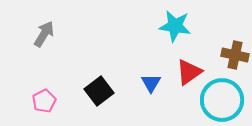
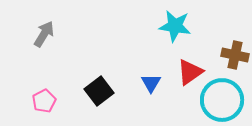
red triangle: moved 1 px right
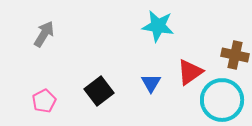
cyan star: moved 17 px left
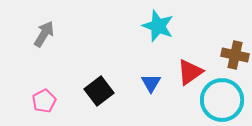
cyan star: rotated 12 degrees clockwise
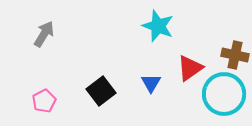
red triangle: moved 4 px up
black square: moved 2 px right
cyan circle: moved 2 px right, 6 px up
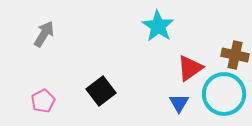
cyan star: rotated 12 degrees clockwise
blue triangle: moved 28 px right, 20 px down
pink pentagon: moved 1 px left
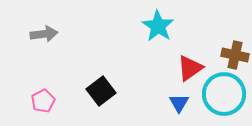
gray arrow: rotated 52 degrees clockwise
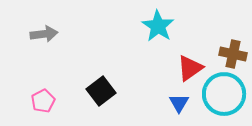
brown cross: moved 2 px left, 1 px up
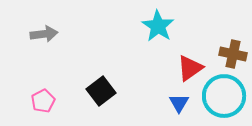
cyan circle: moved 2 px down
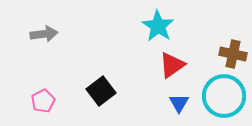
red triangle: moved 18 px left, 3 px up
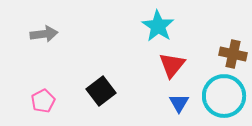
red triangle: rotated 16 degrees counterclockwise
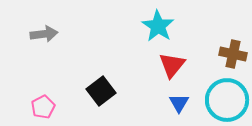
cyan circle: moved 3 px right, 4 px down
pink pentagon: moved 6 px down
